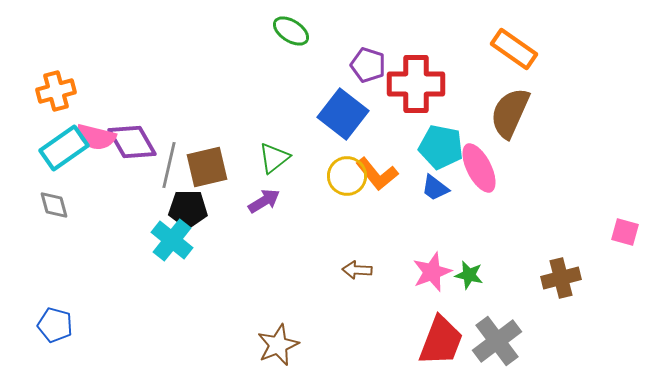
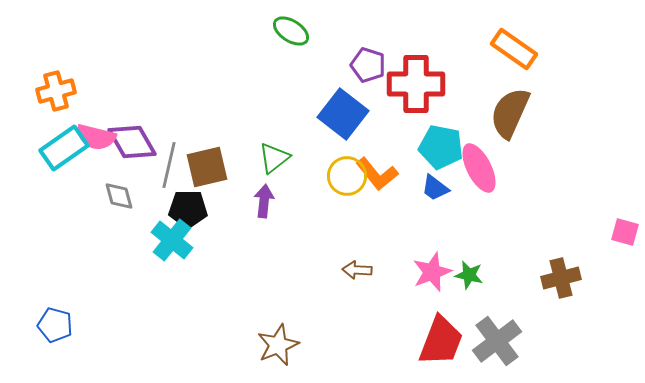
purple arrow: rotated 52 degrees counterclockwise
gray diamond: moved 65 px right, 9 px up
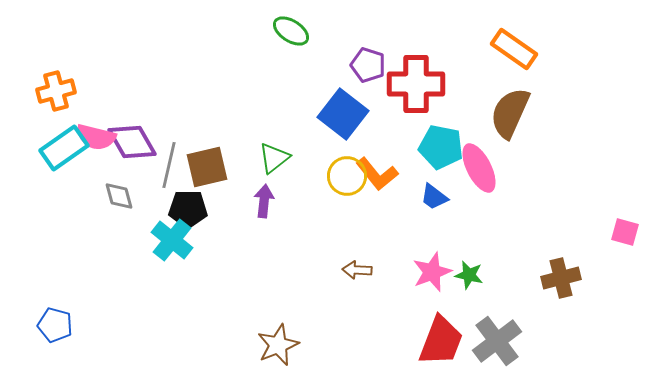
blue trapezoid: moved 1 px left, 9 px down
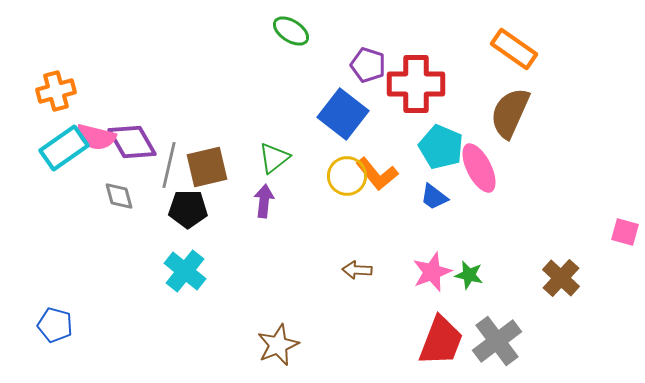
cyan pentagon: rotated 12 degrees clockwise
cyan cross: moved 13 px right, 31 px down
brown cross: rotated 33 degrees counterclockwise
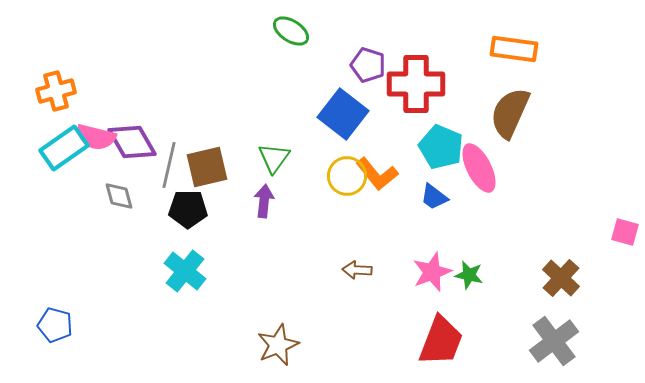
orange rectangle: rotated 27 degrees counterclockwise
green triangle: rotated 16 degrees counterclockwise
gray cross: moved 57 px right
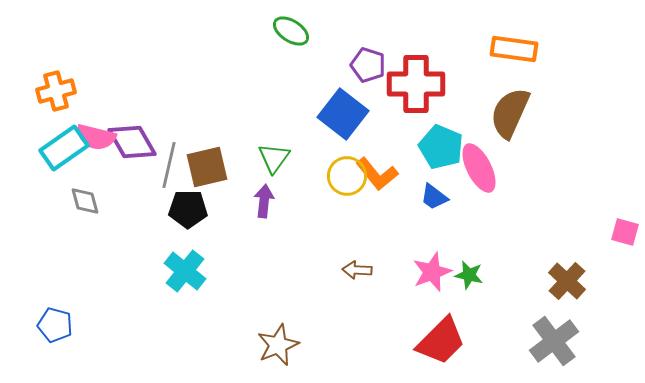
gray diamond: moved 34 px left, 5 px down
brown cross: moved 6 px right, 3 px down
red trapezoid: rotated 24 degrees clockwise
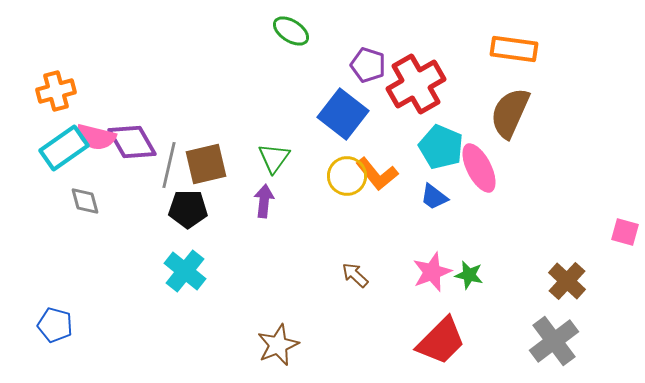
red cross: rotated 30 degrees counterclockwise
brown square: moved 1 px left, 3 px up
brown arrow: moved 2 px left, 5 px down; rotated 40 degrees clockwise
